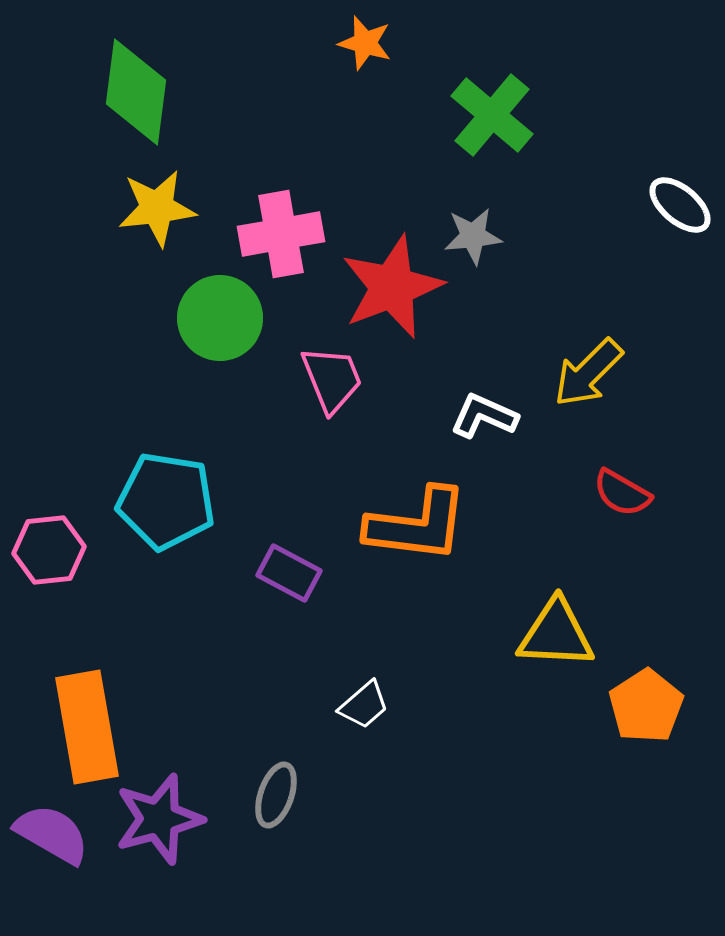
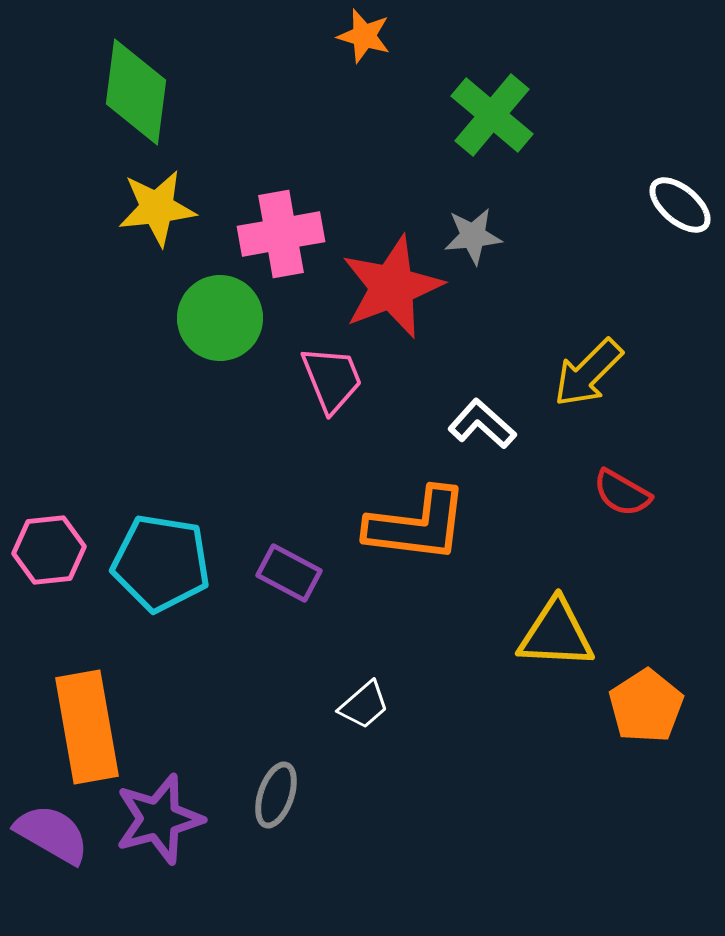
orange star: moved 1 px left, 7 px up
white L-shape: moved 2 px left, 8 px down; rotated 18 degrees clockwise
cyan pentagon: moved 5 px left, 62 px down
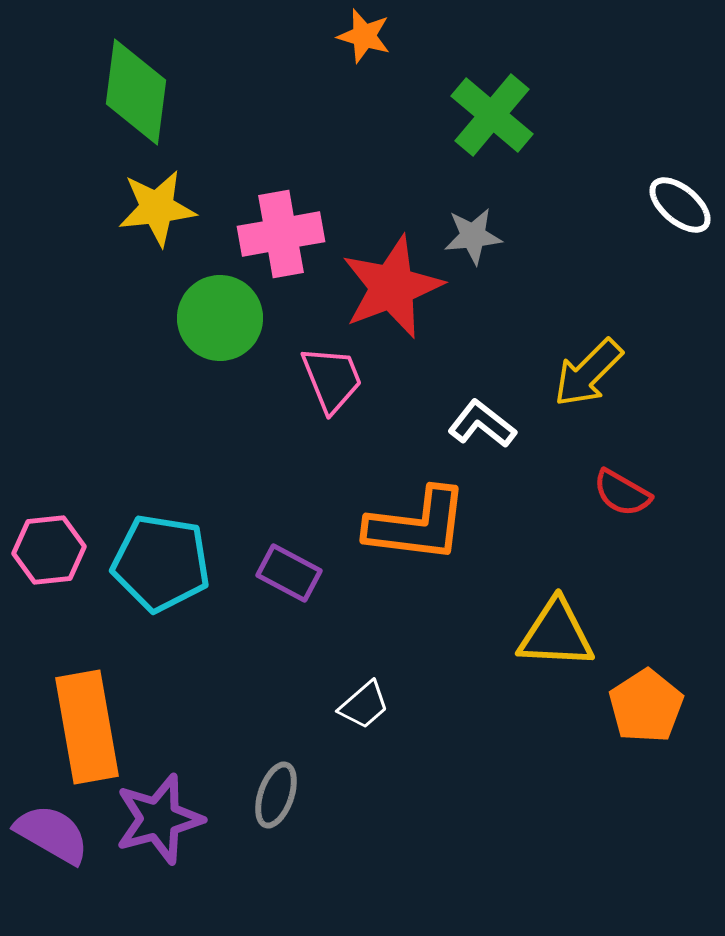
white L-shape: rotated 4 degrees counterclockwise
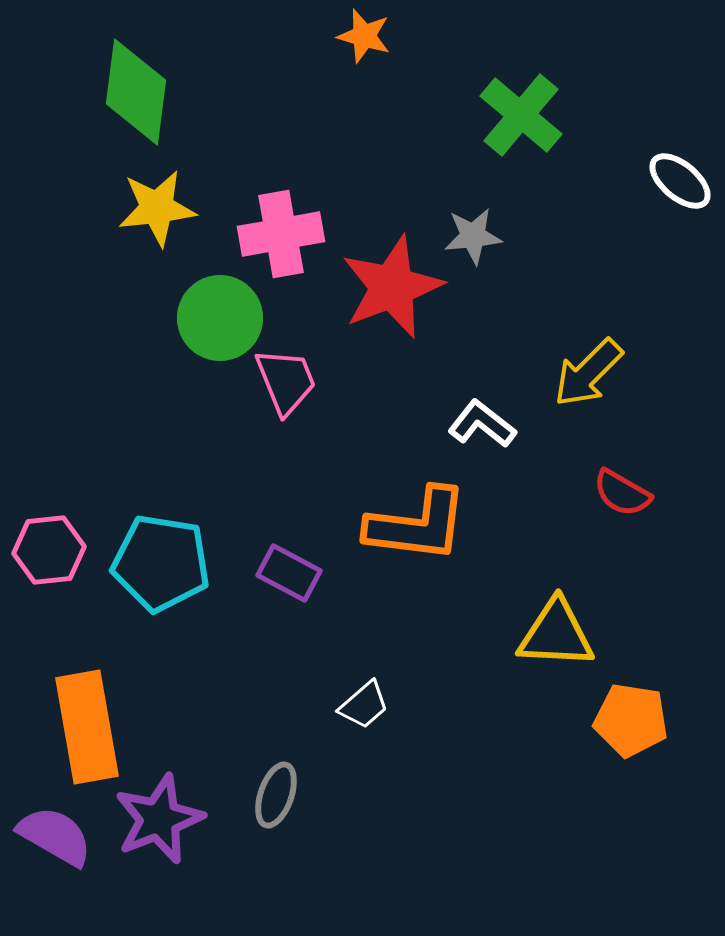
green cross: moved 29 px right
white ellipse: moved 24 px up
pink trapezoid: moved 46 px left, 2 px down
orange pentagon: moved 15 px left, 14 px down; rotated 30 degrees counterclockwise
purple star: rotated 6 degrees counterclockwise
purple semicircle: moved 3 px right, 2 px down
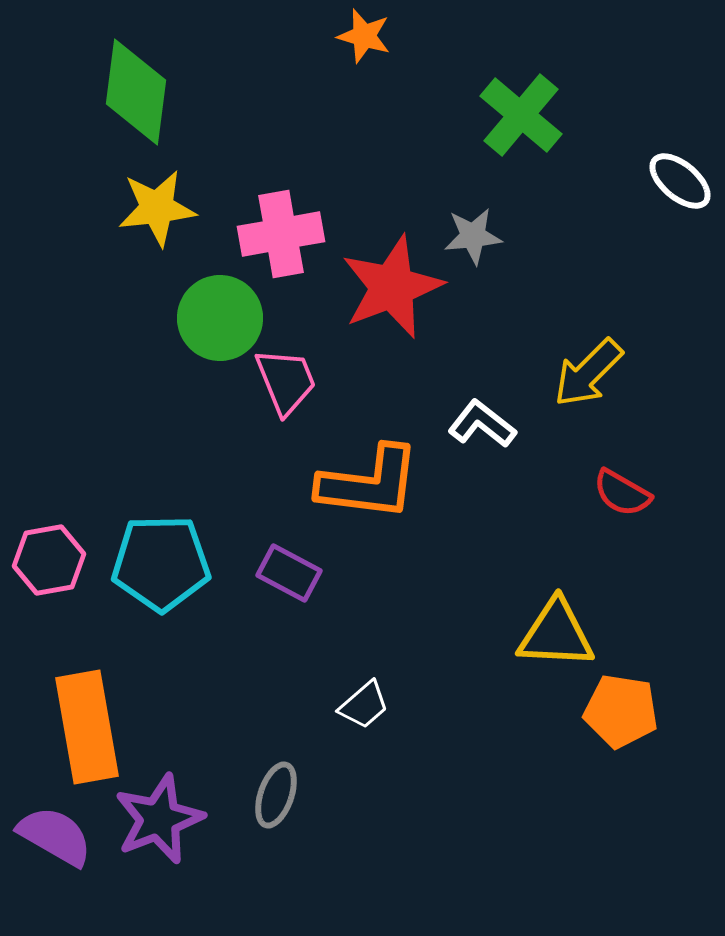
orange L-shape: moved 48 px left, 42 px up
pink hexagon: moved 10 px down; rotated 4 degrees counterclockwise
cyan pentagon: rotated 10 degrees counterclockwise
orange pentagon: moved 10 px left, 9 px up
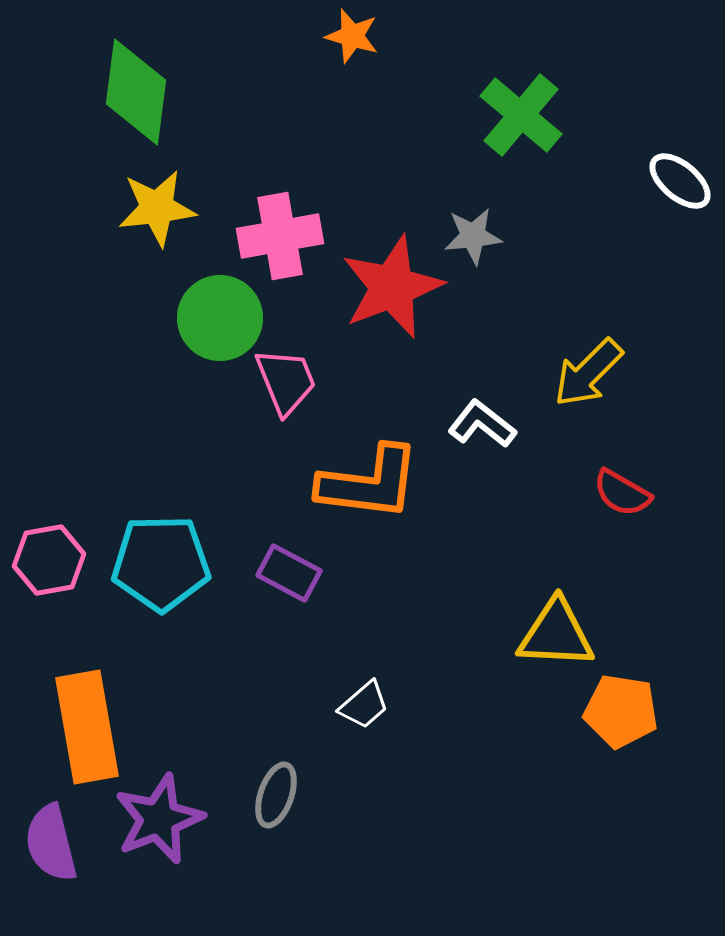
orange star: moved 12 px left
pink cross: moved 1 px left, 2 px down
purple semicircle: moved 4 px left, 7 px down; rotated 134 degrees counterclockwise
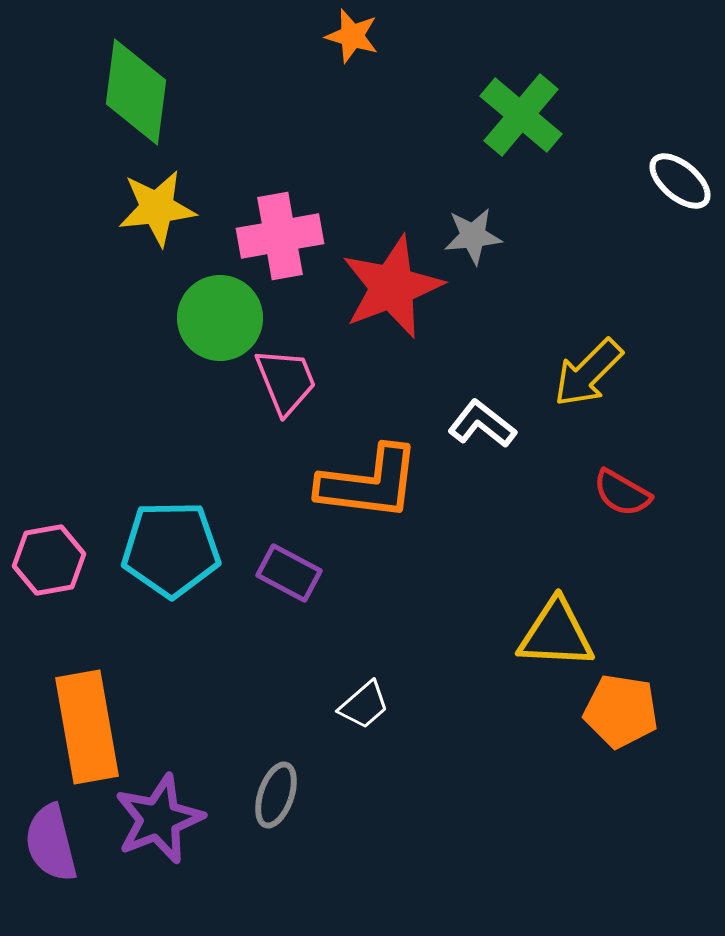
cyan pentagon: moved 10 px right, 14 px up
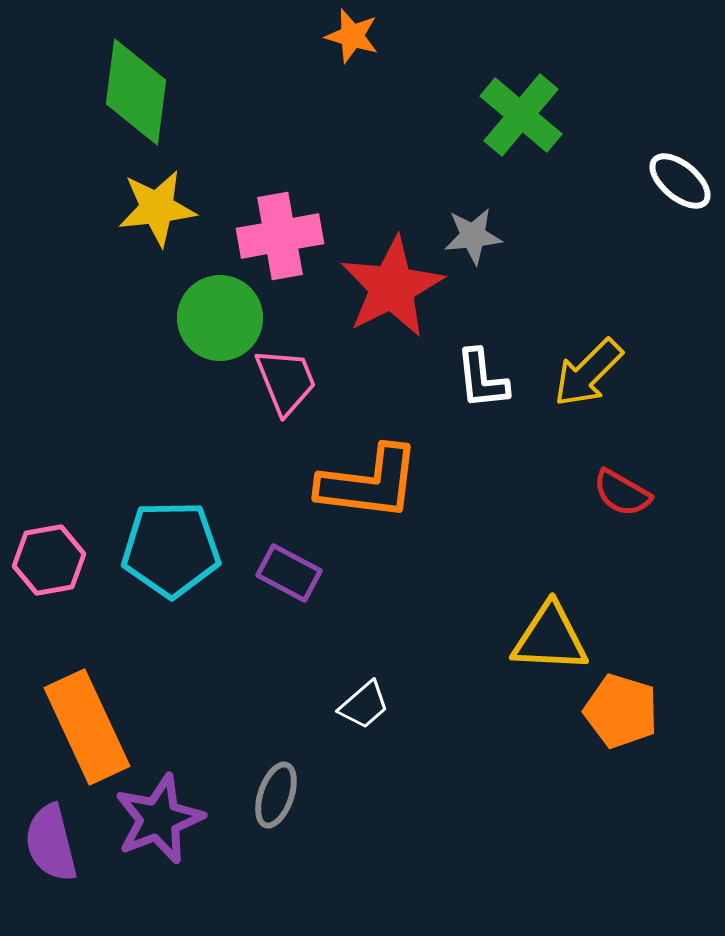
red star: rotated 6 degrees counterclockwise
white L-shape: moved 45 px up; rotated 134 degrees counterclockwise
yellow triangle: moved 6 px left, 4 px down
orange pentagon: rotated 8 degrees clockwise
orange rectangle: rotated 15 degrees counterclockwise
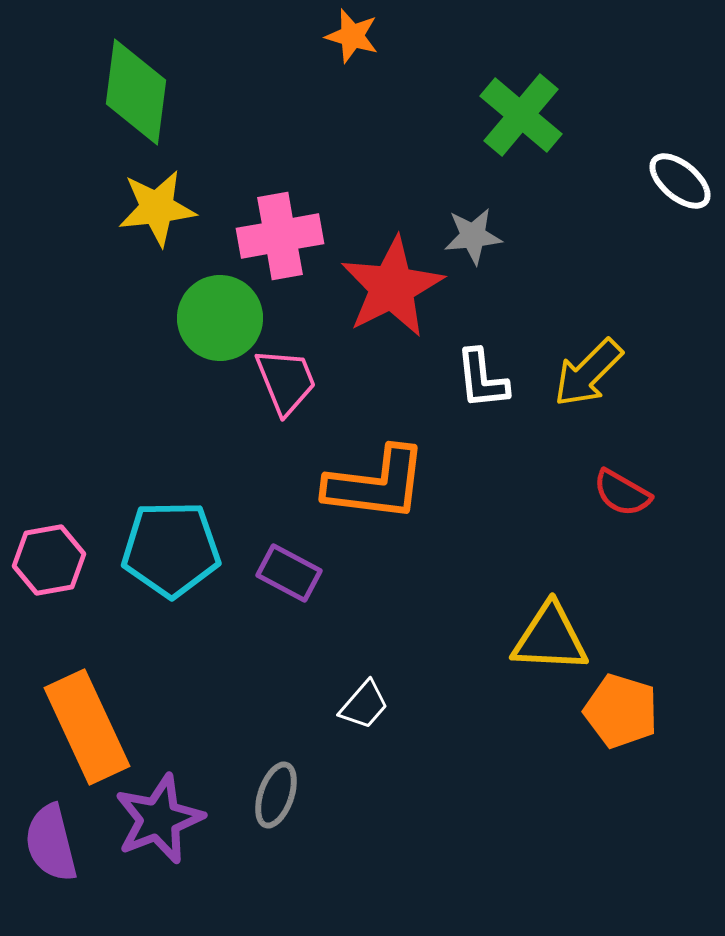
orange L-shape: moved 7 px right, 1 px down
white trapezoid: rotated 8 degrees counterclockwise
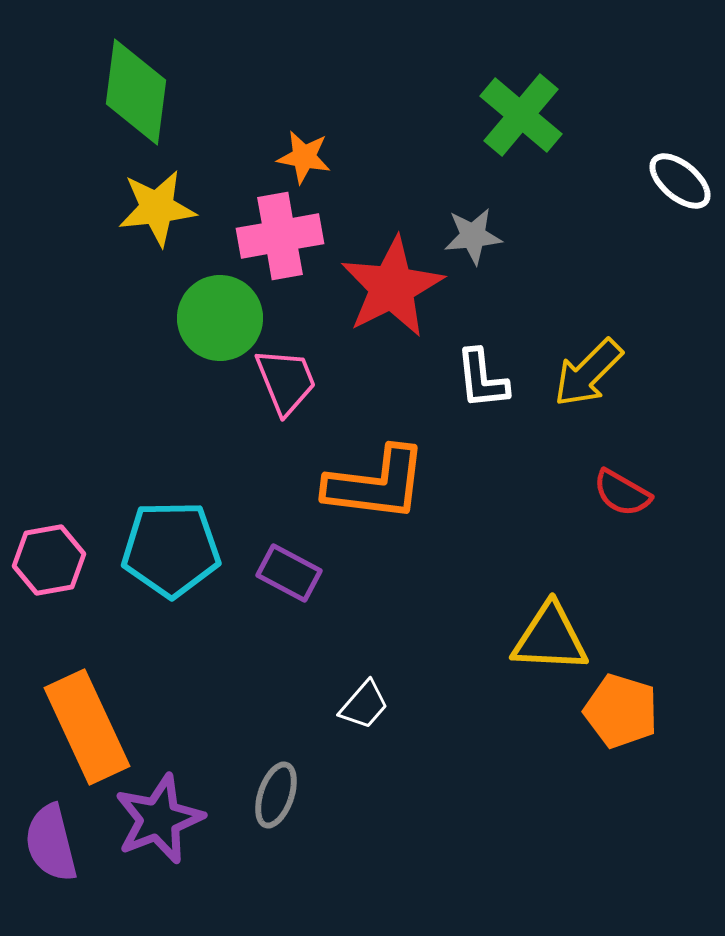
orange star: moved 48 px left, 121 px down; rotated 6 degrees counterclockwise
